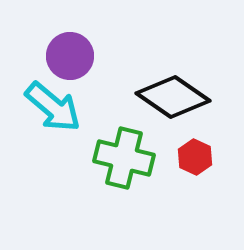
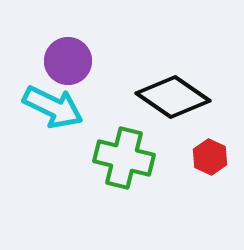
purple circle: moved 2 px left, 5 px down
cyan arrow: rotated 14 degrees counterclockwise
red hexagon: moved 15 px right
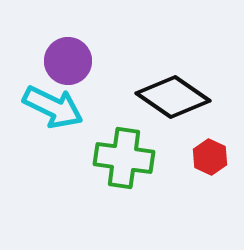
green cross: rotated 6 degrees counterclockwise
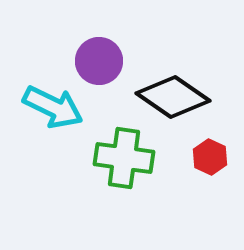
purple circle: moved 31 px right
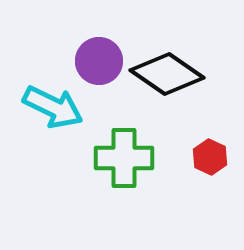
black diamond: moved 6 px left, 23 px up
green cross: rotated 8 degrees counterclockwise
